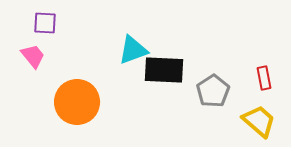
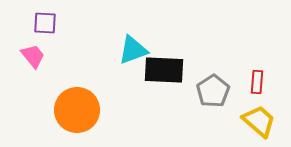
red rectangle: moved 7 px left, 4 px down; rotated 15 degrees clockwise
orange circle: moved 8 px down
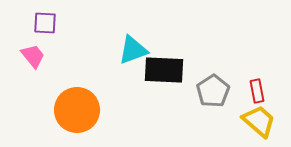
red rectangle: moved 9 px down; rotated 15 degrees counterclockwise
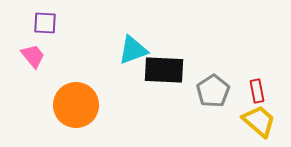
orange circle: moved 1 px left, 5 px up
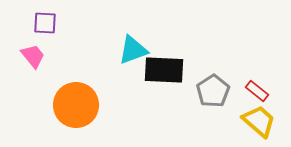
red rectangle: rotated 40 degrees counterclockwise
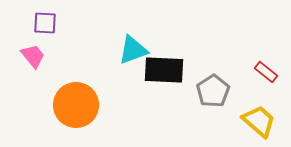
red rectangle: moved 9 px right, 19 px up
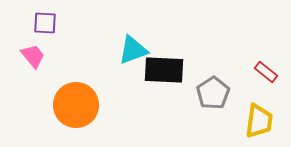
gray pentagon: moved 2 px down
yellow trapezoid: rotated 57 degrees clockwise
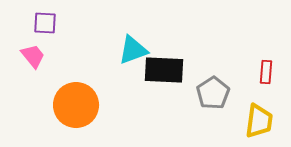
red rectangle: rotated 55 degrees clockwise
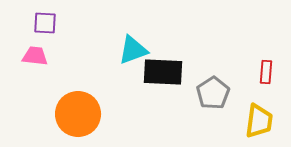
pink trapezoid: moved 2 px right; rotated 44 degrees counterclockwise
black rectangle: moved 1 px left, 2 px down
orange circle: moved 2 px right, 9 px down
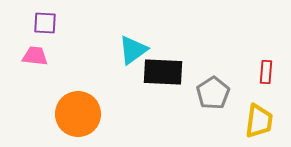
cyan triangle: rotated 16 degrees counterclockwise
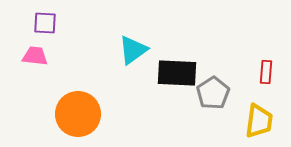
black rectangle: moved 14 px right, 1 px down
